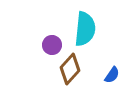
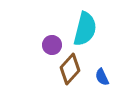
cyan semicircle: rotated 8 degrees clockwise
blue semicircle: moved 10 px left, 2 px down; rotated 120 degrees clockwise
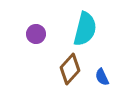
purple circle: moved 16 px left, 11 px up
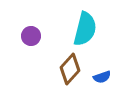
purple circle: moved 5 px left, 2 px down
blue semicircle: rotated 84 degrees counterclockwise
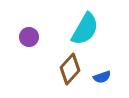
cyan semicircle: rotated 16 degrees clockwise
purple circle: moved 2 px left, 1 px down
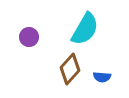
blue semicircle: rotated 24 degrees clockwise
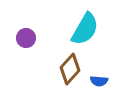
purple circle: moved 3 px left, 1 px down
blue semicircle: moved 3 px left, 4 px down
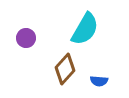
brown diamond: moved 5 px left
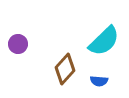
cyan semicircle: moved 19 px right, 12 px down; rotated 16 degrees clockwise
purple circle: moved 8 px left, 6 px down
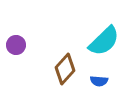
purple circle: moved 2 px left, 1 px down
